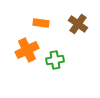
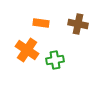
brown cross: rotated 24 degrees counterclockwise
orange cross: rotated 30 degrees counterclockwise
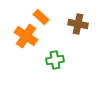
orange rectangle: moved 6 px up; rotated 35 degrees clockwise
orange cross: moved 1 px left, 14 px up
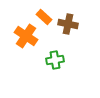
orange rectangle: moved 3 px right
brown cross: moved 10 px left
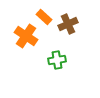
brown cross: rotated 36 degrees counterclockwise
green cross: moved 2 px right
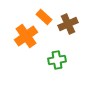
orange cross: rotated 20 degrees clockwise
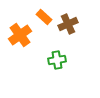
orange cross: moved 6 px left, 1 px up
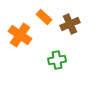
brown cross: moved 2 px right
orange cross: rotated 20 degrees counterclockwise
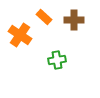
brown cross: moved 4 px right, 4 px up; rotated 24 degrees clockwise
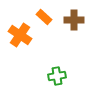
green cross: moved 16 px down
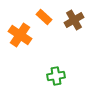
brown cross: rotated 30 degrees counterclockwise
green cross: moved 1 px left
